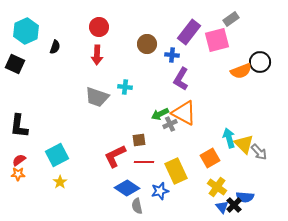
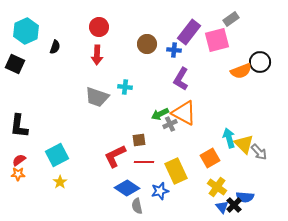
blue cross: moved 2 px right, 5 px up
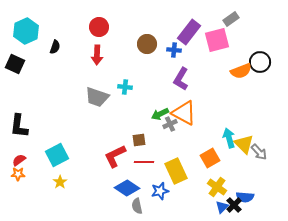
blue triangle: rotated 24 degrees clockwise
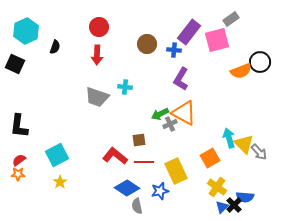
red L-shape: rotated 65 degrees clockwise
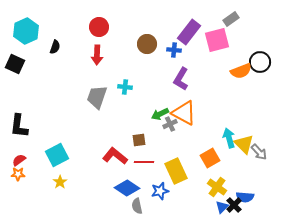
gray trapezoid: rotated 90 degrees clockwise
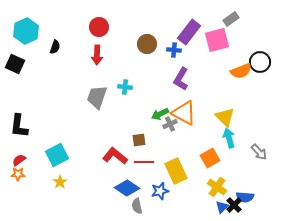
yellow triangle: moved 19 px left, 27 px up
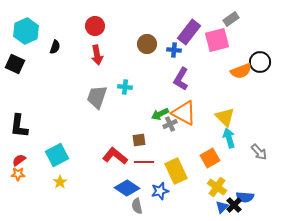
red circle: moved 4 px left, 1 px up
red arrow: rotated 12 degrees counterclockwise
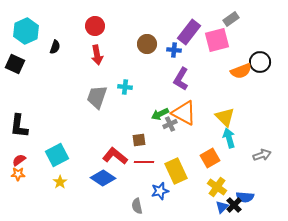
gray arrow: moved 3 px right, 3 px down; rotated 66 degrees counterclockwise
blue diamond: moved 24 px left, 10 px up
